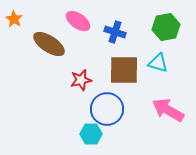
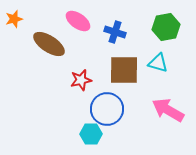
orange star: rotated 24 degrees clockwise
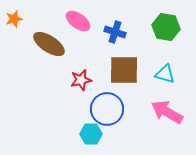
green hexagon: rotated 20 degrees clockwise
cyan triangle: moved 7 px right, 11 px down
pink arrow: moved 1 px left, 2 px down
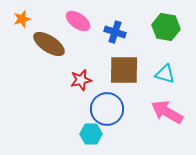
orange star: moved 8 px right
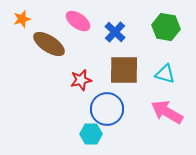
blue cross: rotated 25 degrees clockwise
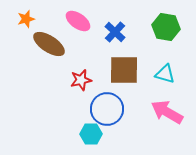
orange star: moved 4 px right
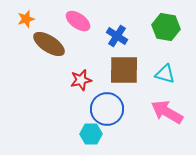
blue cross: moved 2 px right, 4 px down; rotated 10 degrees counterclockwise
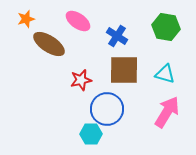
pink arrow: rotated 92 degrees clockwise
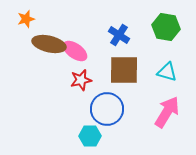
pink ellipse: moved 3 px left, 30 px down
blue cross: moved 2 px right, 1 px up
brown ellipse: rotated 20 degrees counterclockwise
cyan triangle: moved 2 px right, 2 px up
cyan hexagon: moved 1 px left, 2 px down
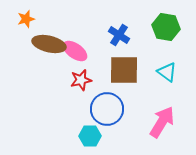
cyan triangle: rotated 20 degrees clockwise
pink arrow: moved 5 px left, 10 px down
